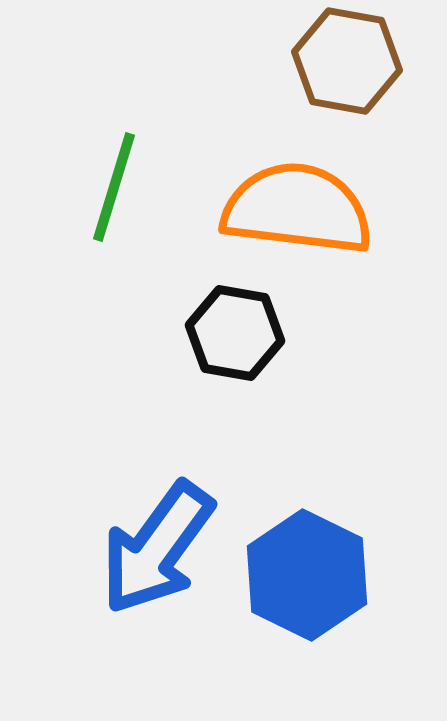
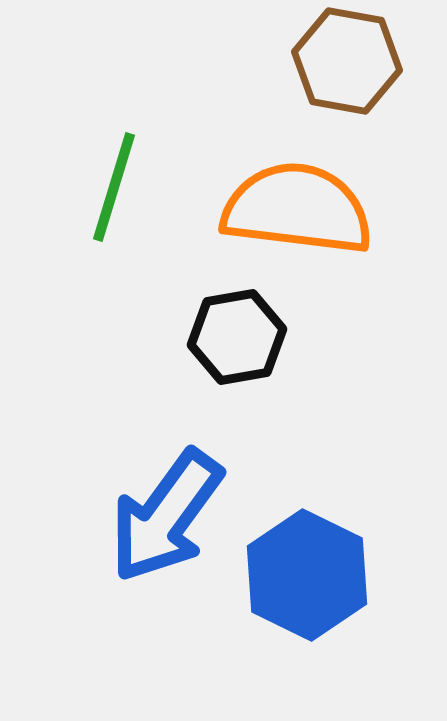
black hexagon: moved 2 px right, 4 px down; rotated 20 degrees counterclockwise
blue arrow: moved 9 px right, 32 px up
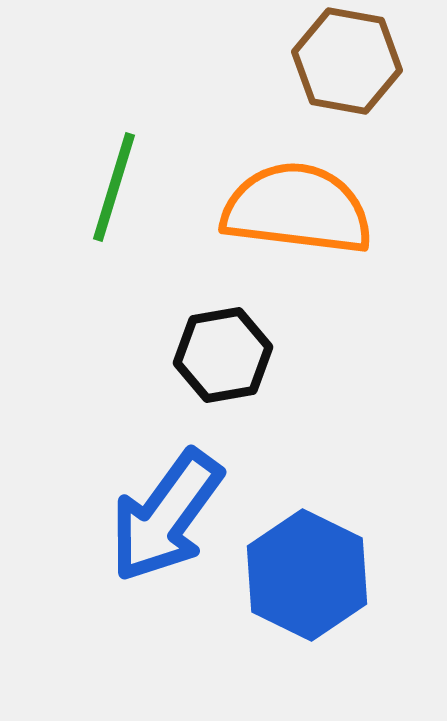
black hexagon: moved 14 px left, 18 px down
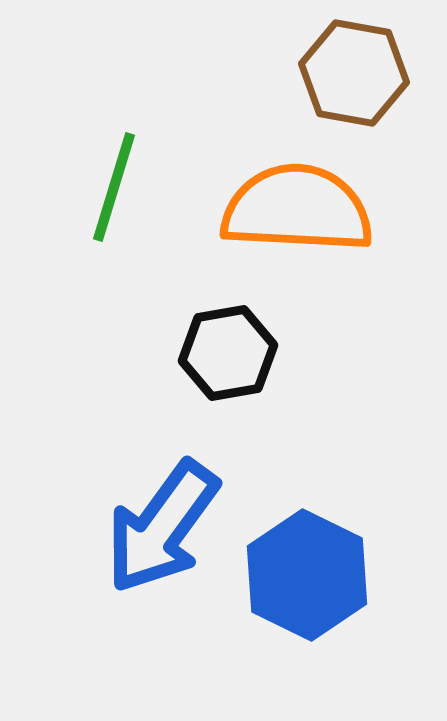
brown hexagon: moved 7 px right, 12 px down
orange semicircle: rotated 4 degrees counterclockwise
black hexagon: moved 5 px right, 2 px up
blue arrow: moved 4 px left, 11 px down
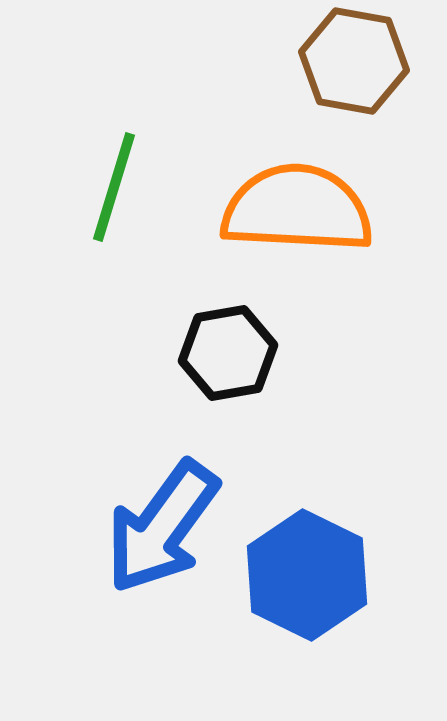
brown hexagon: moved 12 px up
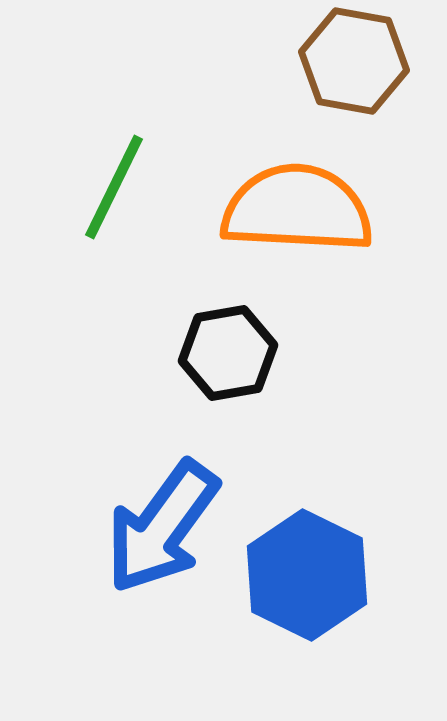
green line: rotated 9 degrees clockwise
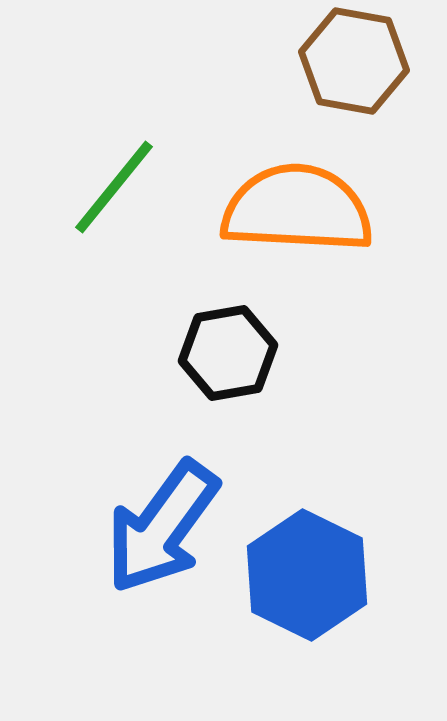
green line: rotated 13 degrees clockwise
